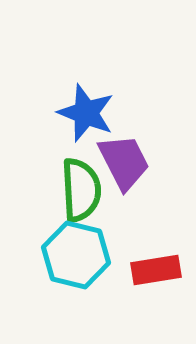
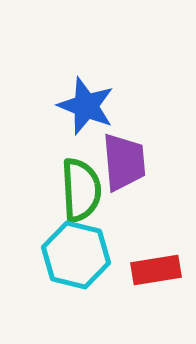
blue star: moved 7 px up
purple trapezoid: rotated 22 degrees clockwise
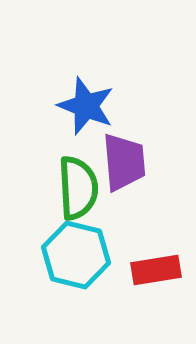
green semicircle: moved 3 px left, 2 px up
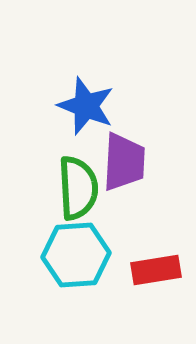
purple trapezoid: rotated 8 degrees clockwise
cyan hexagon: rotated 18 degrees counterclockwise
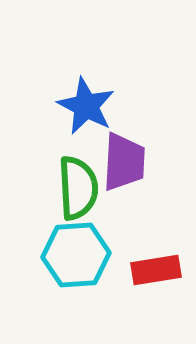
blue star: rotated 6 degrees clockwise
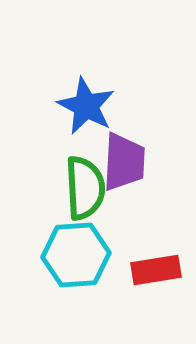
green semicircle: moved 7 px right
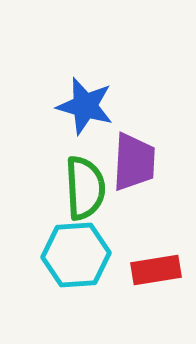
blue star: moved 1 px left; rotated 12 degrees counterclockwise
purple trapezoid: moved 10 px right
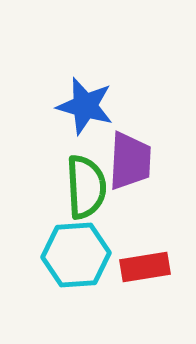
purple trapezoid: moved 4 px left, 1 px up
green semicircle: moved 1 px right, 1 px up
red rectangle: moved 11 px left, 3 px up
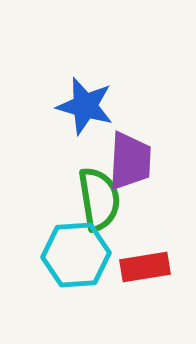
green semicircle: moved 13 px right, 12 px down; rotated 6 degrees counterclockwise
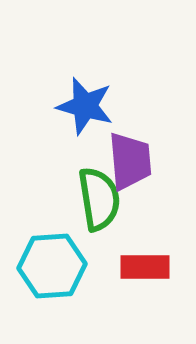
purple trapezoid: rotated 8 degrees counterclockwise
cyan hexagon: moved 24 px left, 11 px down
red rectangle: rotated 9 degrees clockwise
